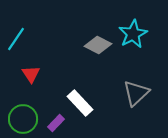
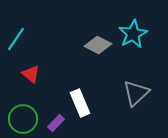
red triangle: rotated 18 degrees counterclockwise
white rectangle: rotated 20 degrees clockwise
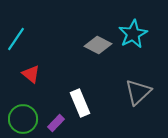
gray triangle: moved 2 px right, 1 px up
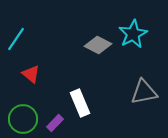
gray triangle: moved 6 px right; rotated 32 degrees clockwise
purple rectangle: moved 1 px left
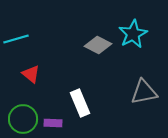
cyan line: rotated 40 degrees clockwise
purple rectangle: moved 2 px left; rotated 48 degrees clockwise
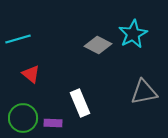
cyan line: moved 2 px right
green circle: moved 1 px up
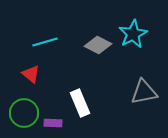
cyan line: moved 27 px right, 3 px down
green circle: moved 1 px right, 5 px up
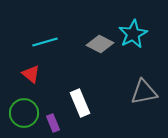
gray diamond: moved 2 px right, 1 px up
purple rectangle: rotated 66 degrees clockwise
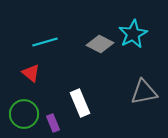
red triangle: moved 1 px up
green circle: moved 1 px down
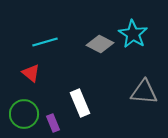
cyan star: rotated 12 degrees counterclockwise
gray triangle: rotated 16 degrees clockwise
